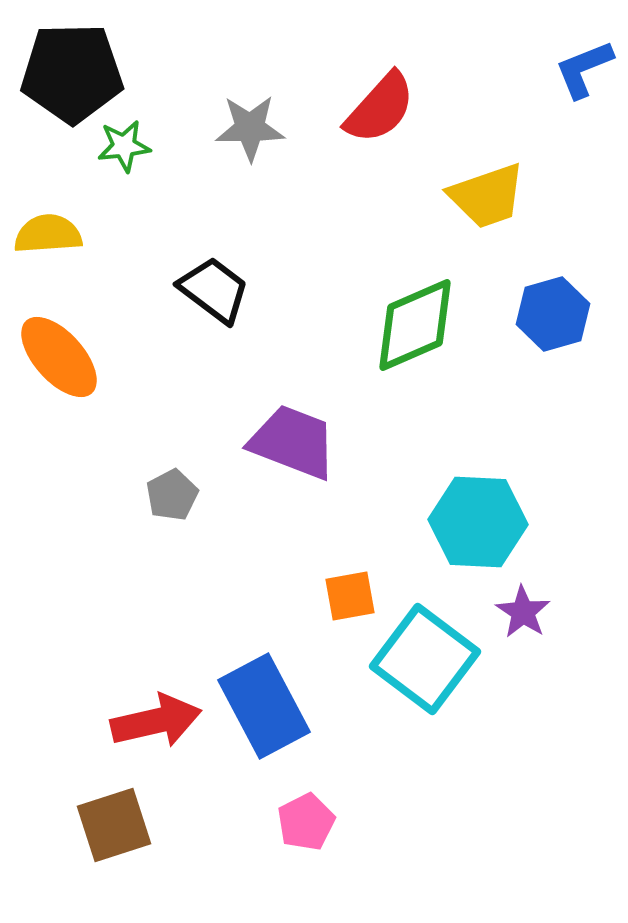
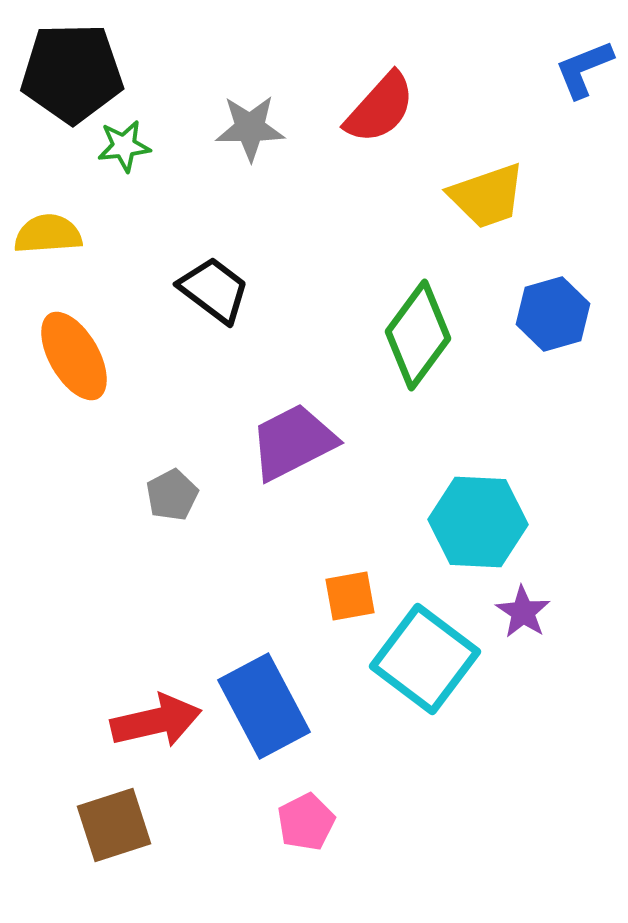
green diamond: moved 3 px right, 10 px down; rotated 30 degrees counterclockwise
orange ellipse: moved 15 px right, 1 px up; rotated 12 degrees clockwise
purple trapezoid: rotated 48 degrees counterclockwise
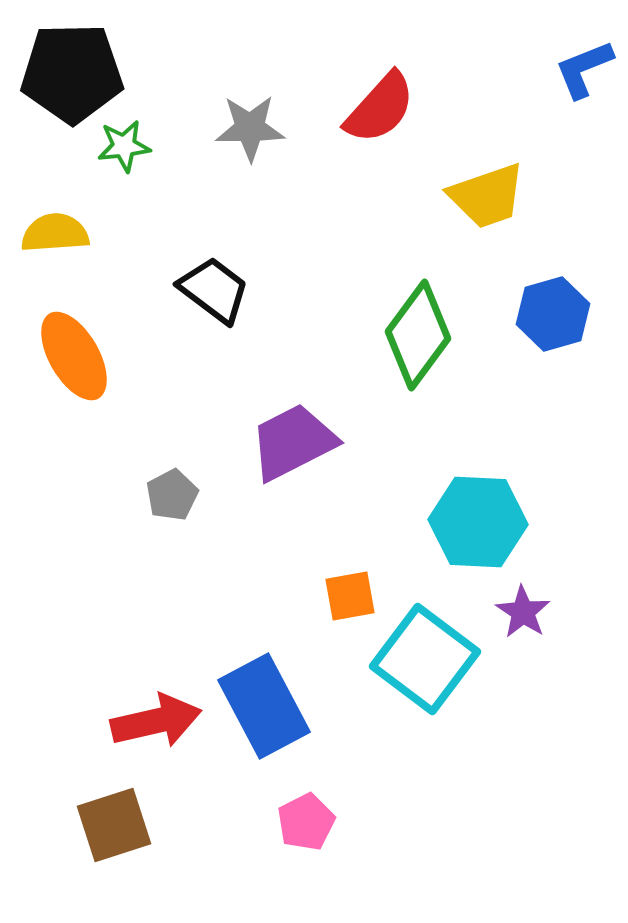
yellow semicircle: moved 7 px right, 1 px up
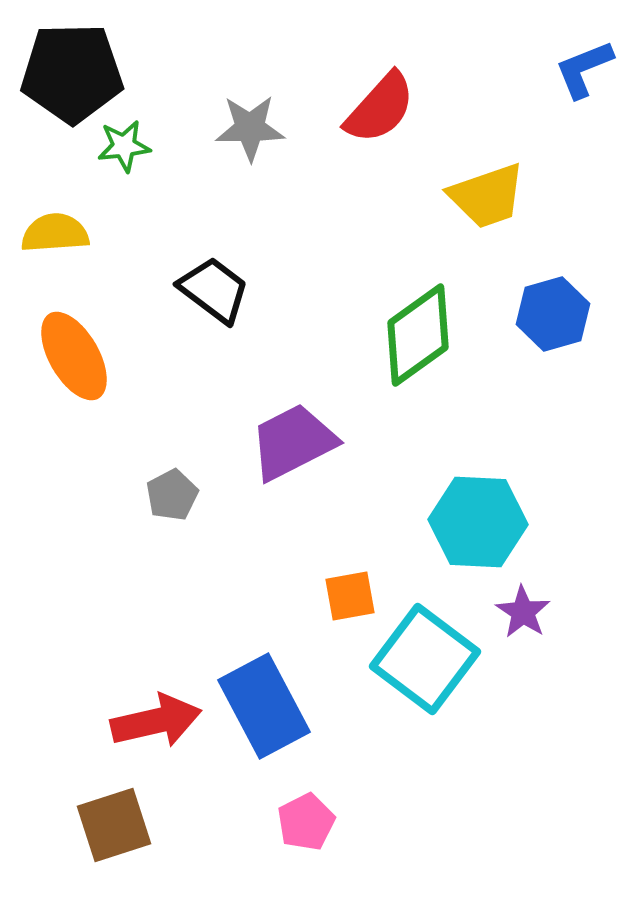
green diamond: rotated 18 degrees clockwise
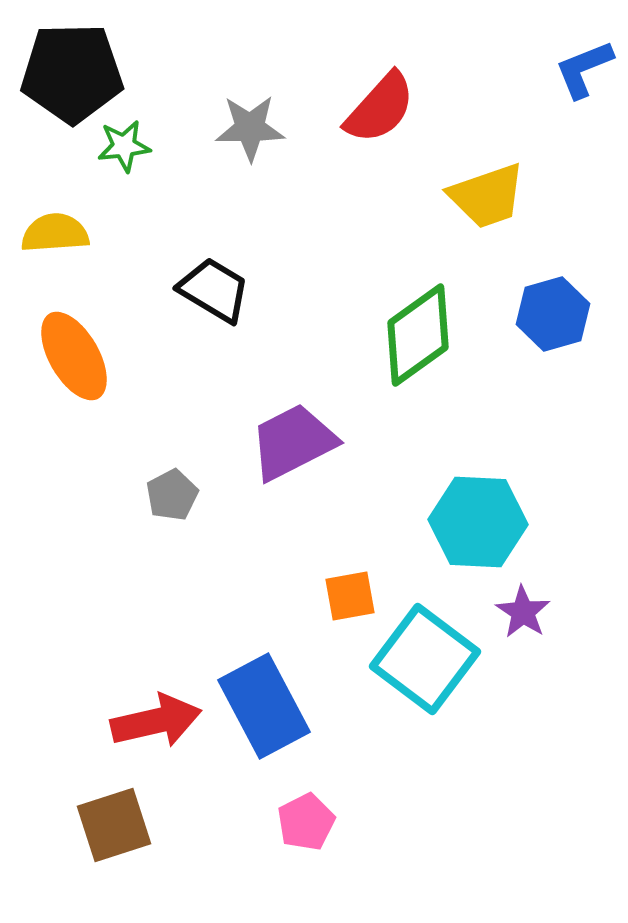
black trapezoid: rotated 6 degrees counterclockwise
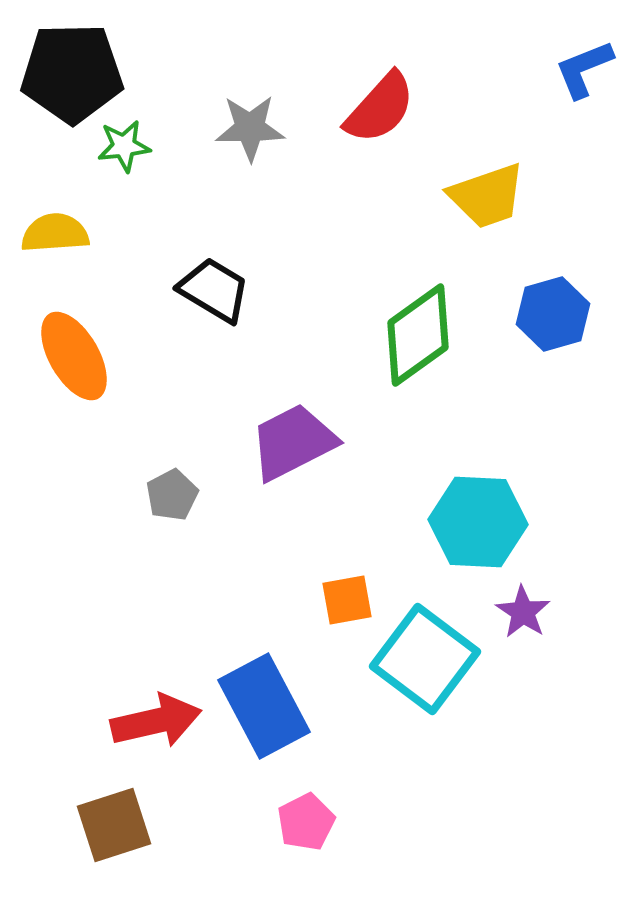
orange square: moved 3 px left, 4 px down
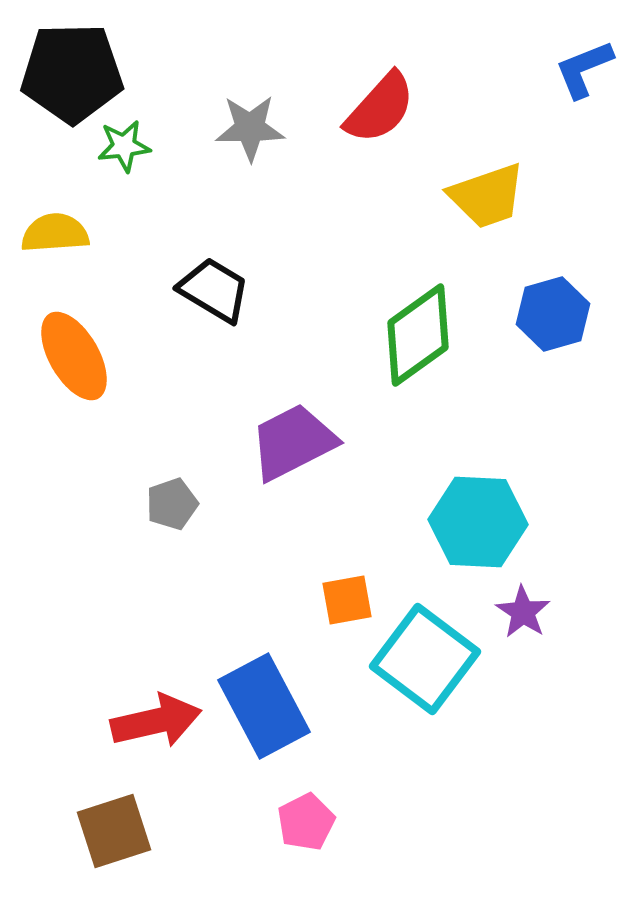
gray pentagon: moved 9 px down; rotated 9 degrees clockwise
brown square: moved 6 px down
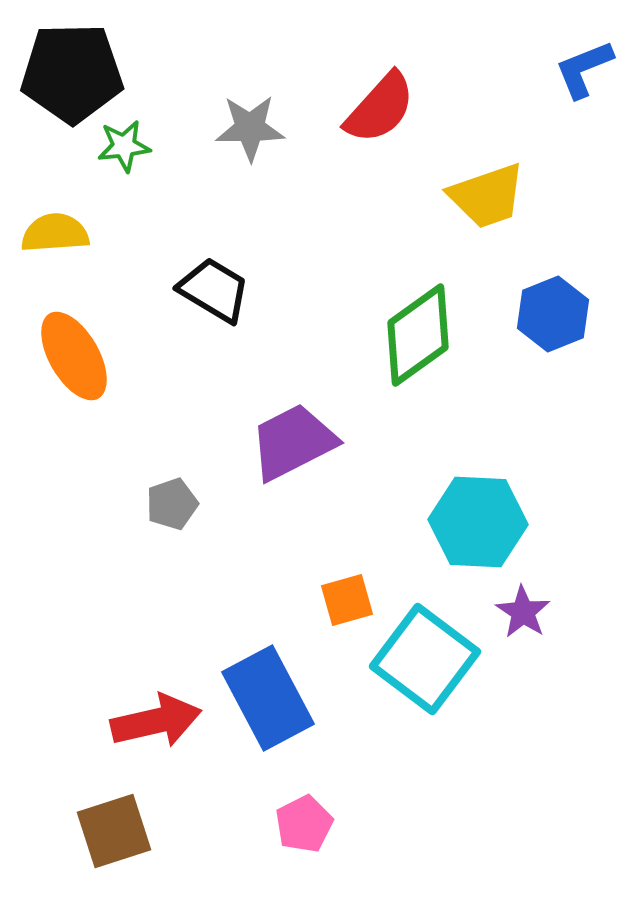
blue hexagon: rotated 6 degrees counterclockwise
orange square: rotated 6 degrees counterclockwise
blue rectangle: moved 4 px right, 8 px up
pink pentagon: moved 2 px left, 2 px down
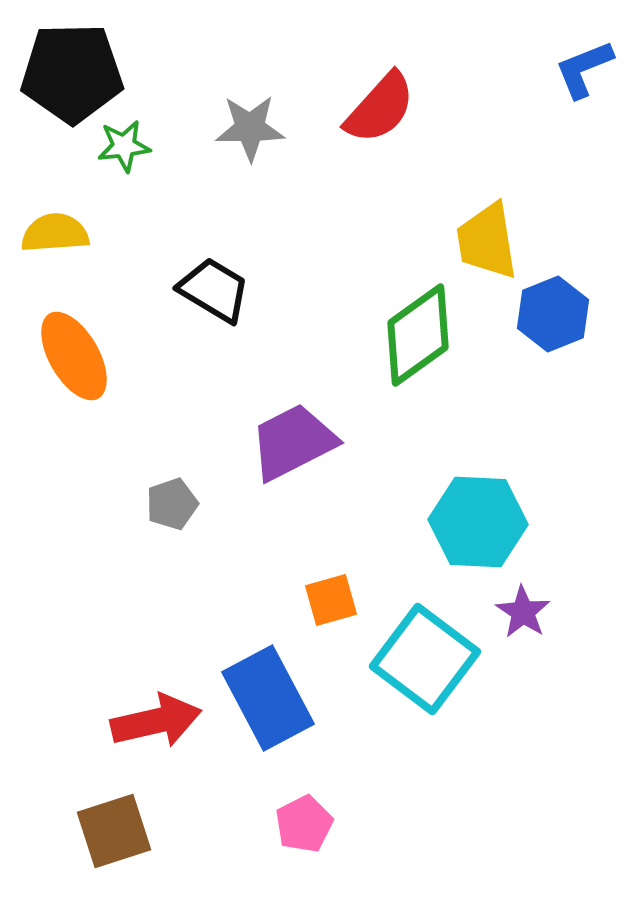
yellow trapezoid: moved 45 px down; rotated 100 degrees clockwise
orange square: moved 16 px left
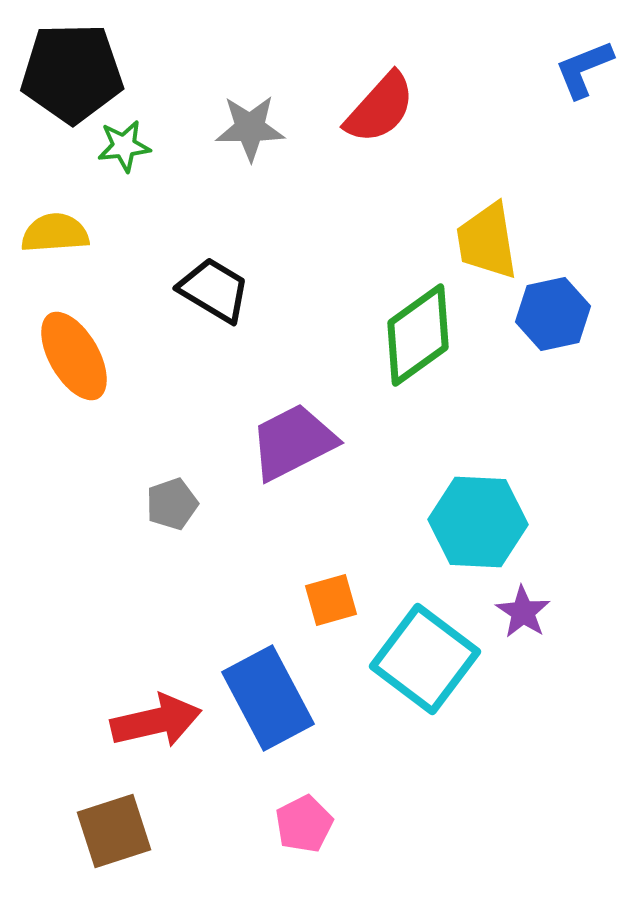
blue hexagon: rotated 10 degrees clockwise
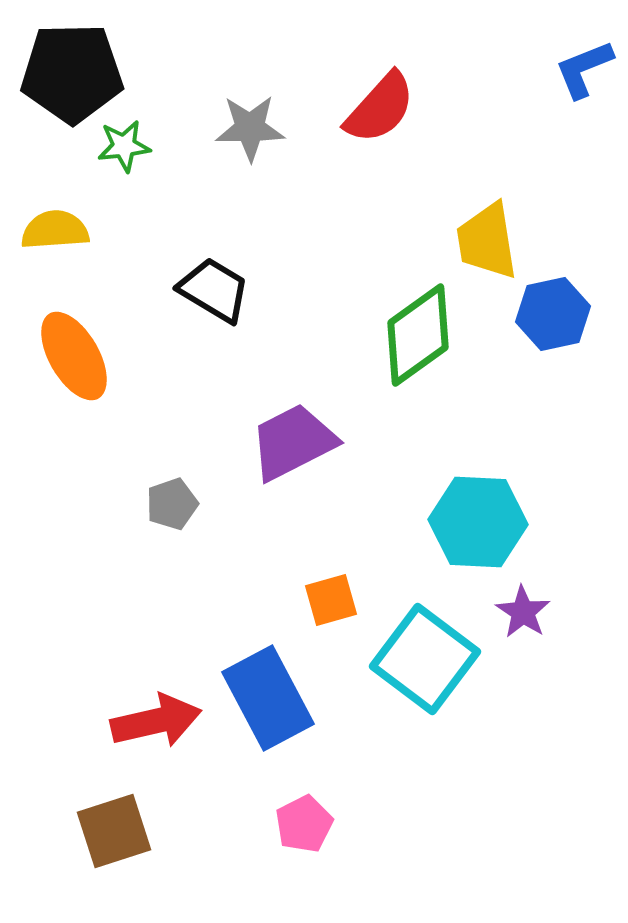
yellow semicircle: moved 3 px up
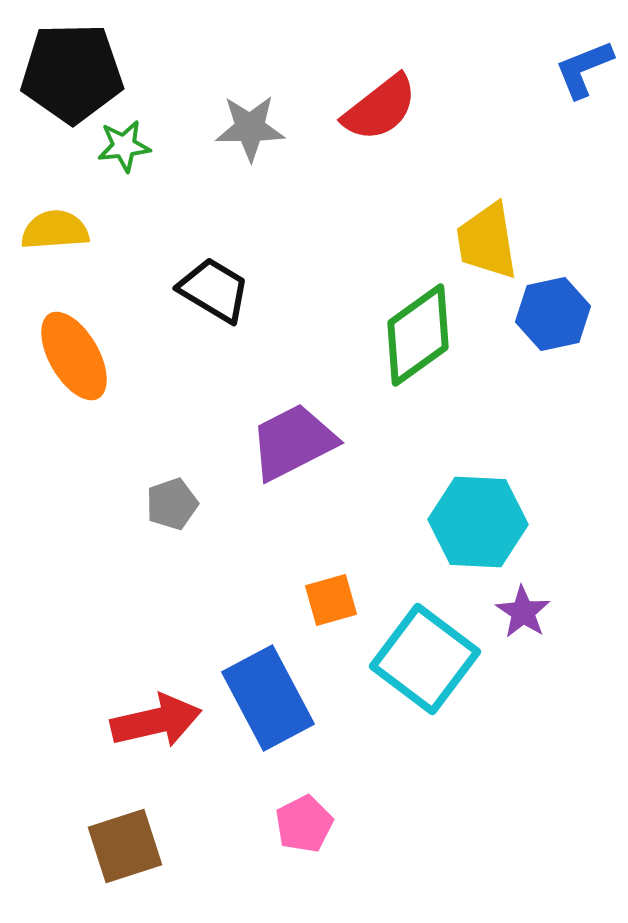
red semicircle: rotated 10 degrees clockwise
brown square: moved 11 px right, 15 px down
